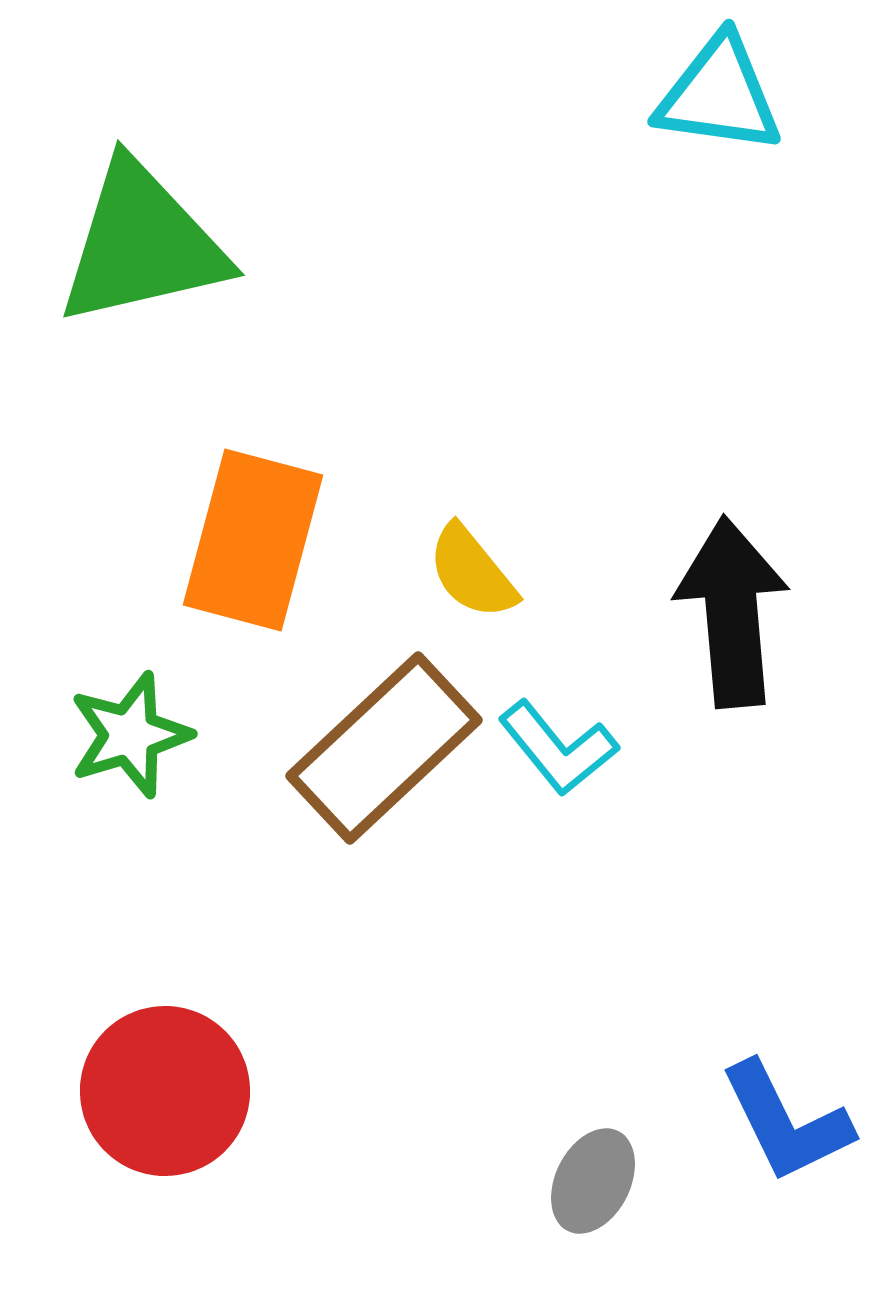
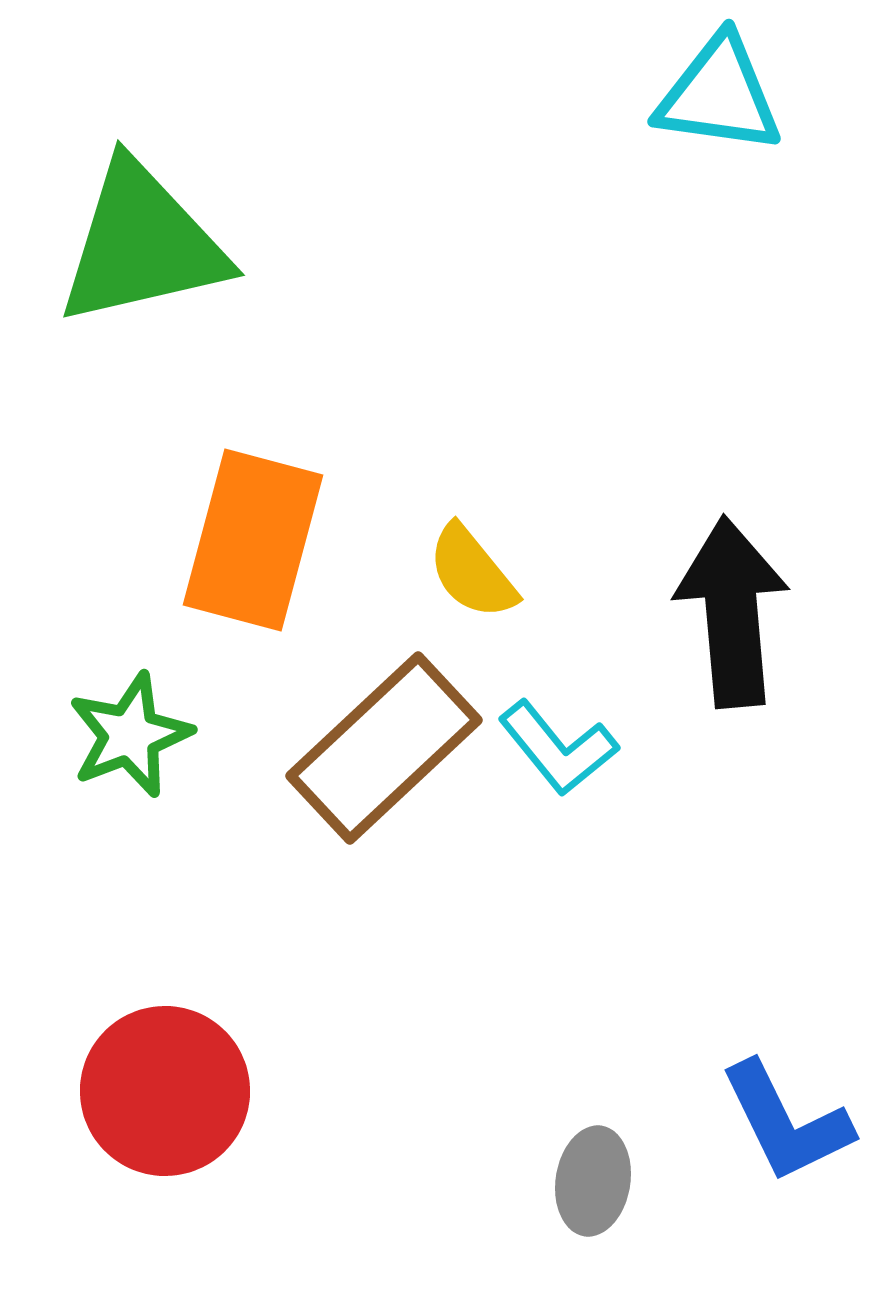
green star: rotated 4 degrees counterclockwise
gray ellipse: rotated 18 degrees counterclockwise
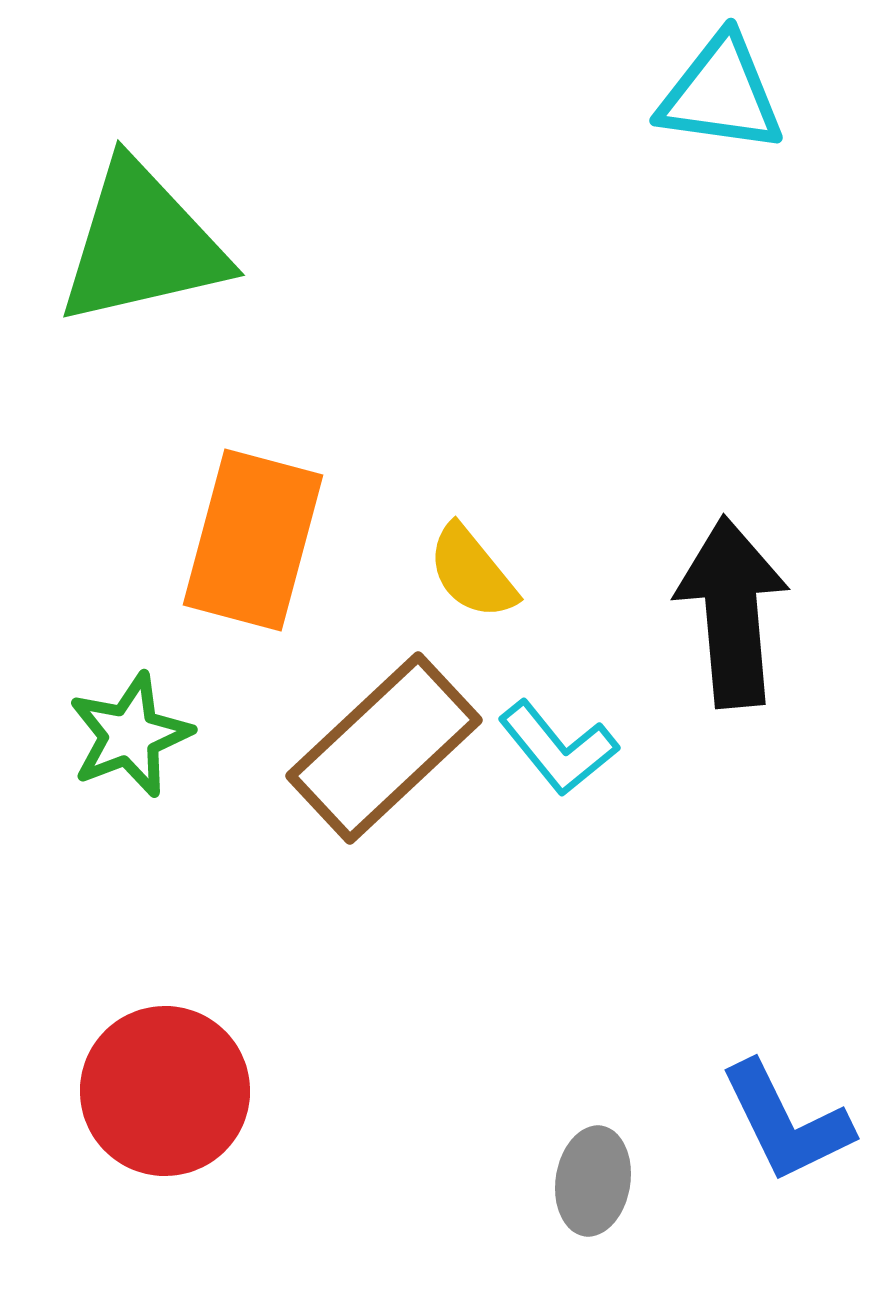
cyan triangle: moved 2 px right, 1 px up
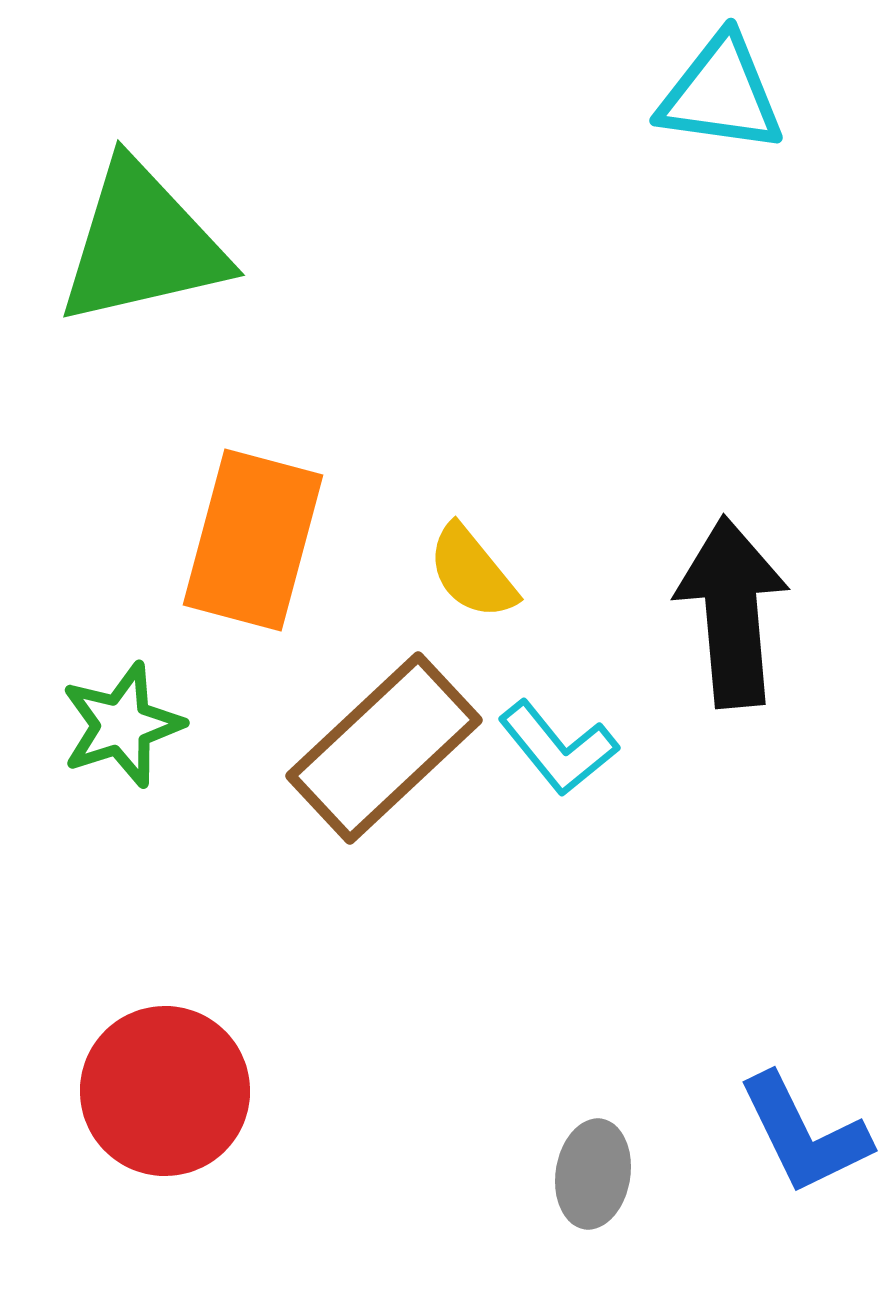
green star: moved 8 px left, 10 px up; rotated 3 degrees clockwise
blue L-shape: moved 18 px right, 12 px down
gray ellipse: moved 7 px up
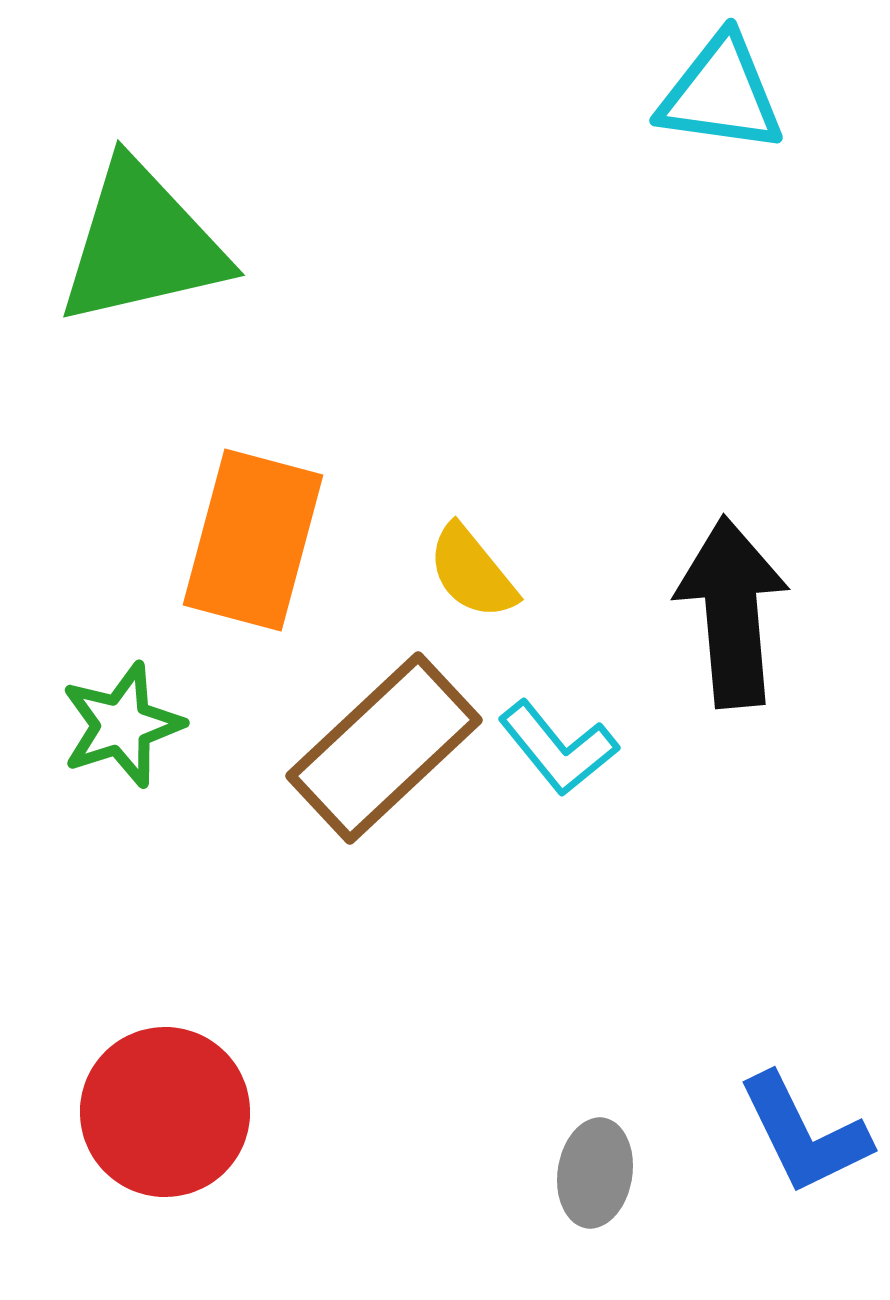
red circle: moved 21 px down
gray ellipse: moved 2 px right, 1 px up
